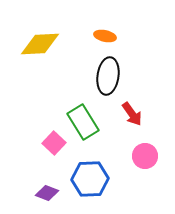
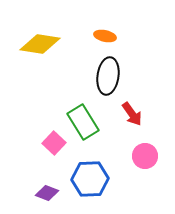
yellow diamond: rotated 12 degrees clockwise
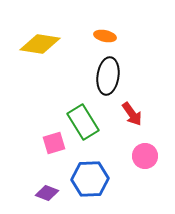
pink square: rotated 30 degrees clockwise
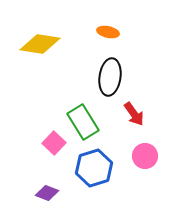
orange ellipse: moved 3 px right, 4 px up
black ellipse: moved 2 px right, 1 px down
red arrow: moved 2 px right
pink square: rotated 30 degrees counterclockwise
blue hexagon: moved 4 px right, 11 px up; rotated 15 degrees counterclockwise
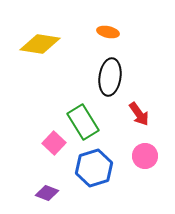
red arrow: moved 5 px right
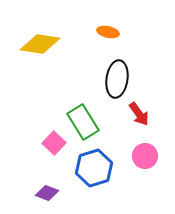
black ellipse: moved 7 px right, 2 px down
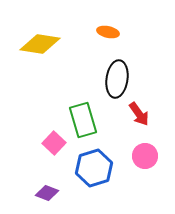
green rectangle: moved 2 px up; rotated 16 degrees clockwise
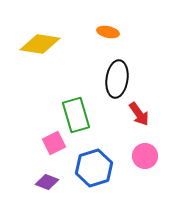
green rectangle: moved 7 px left, 5 px up
pink square: rotated 20 degrees clockwise
purple diamond: moved 11 px up
